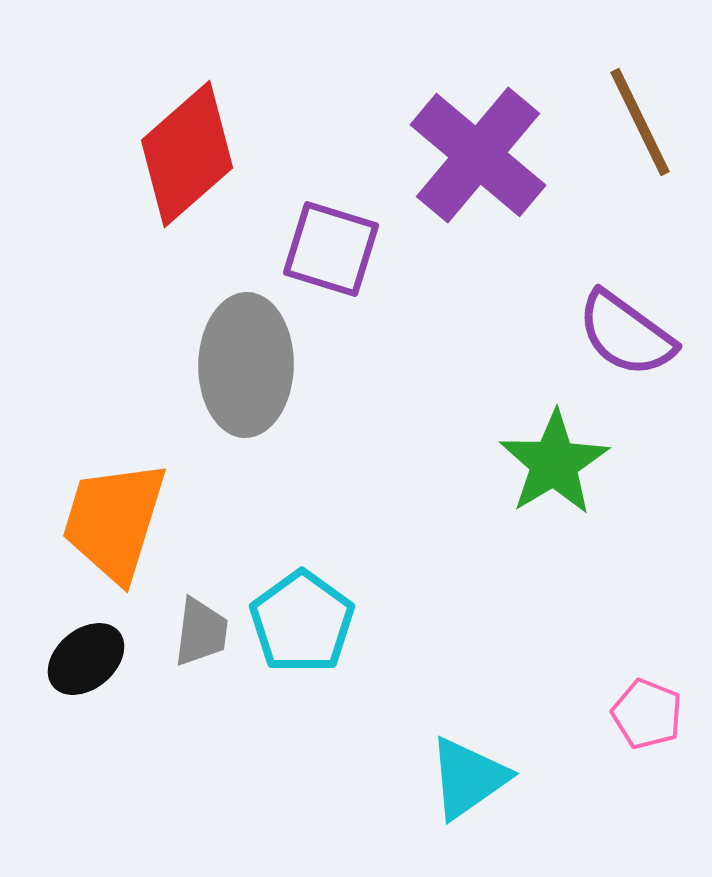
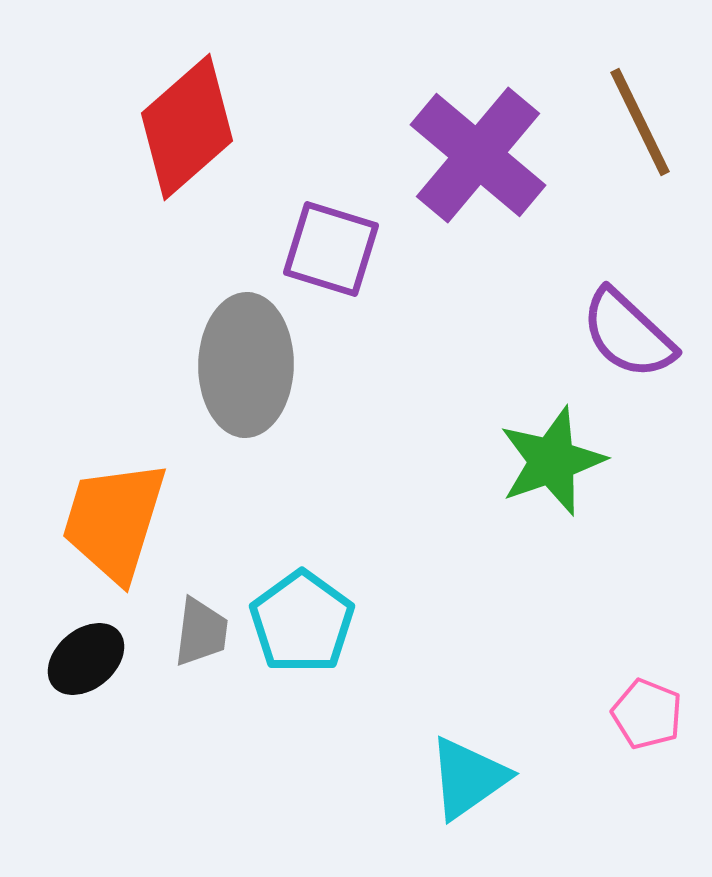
red diamond: moved 27 px up
purple semicircle: moved 2 px right; rotated 7 degrees clockwise
green star: moved 2 px left, 2 px up; rotated 12 degrees clockwise
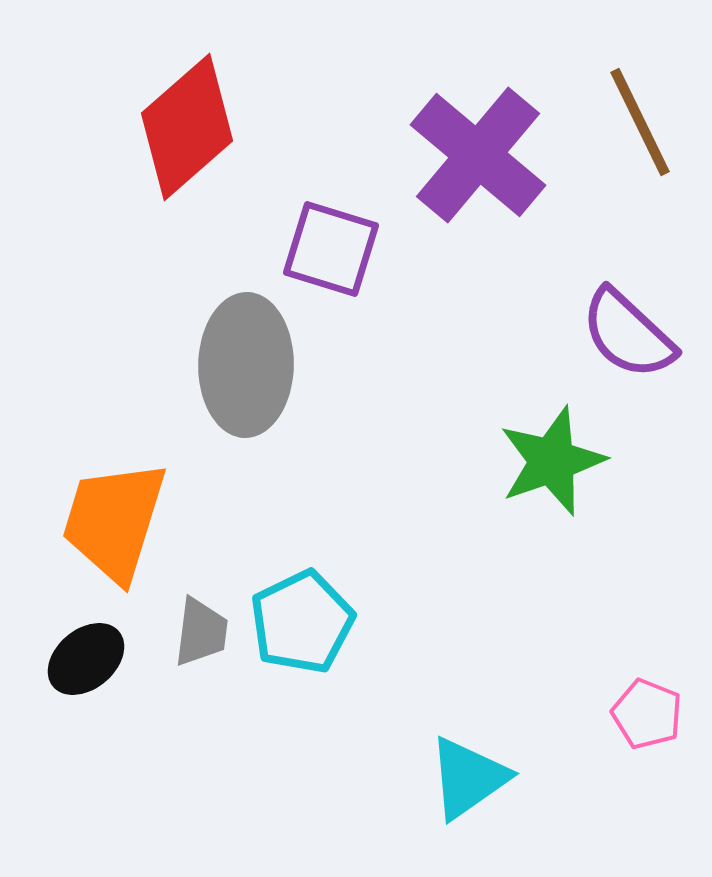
cyan pentagon: rotated 10 degrees clockwise
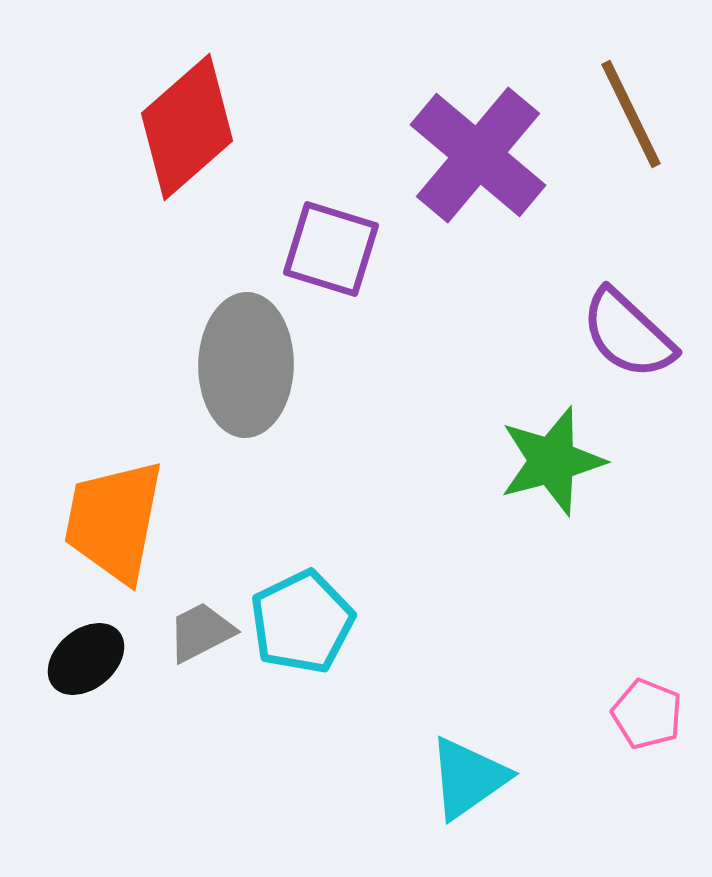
brown line: moved 9 px left, 8 px up
green star: rotated 4 degrees clockwise
orange trapezoid: rotated 6 degrees counterclockwise
gray trapezoid: rotated 124 degrees counterclockwise
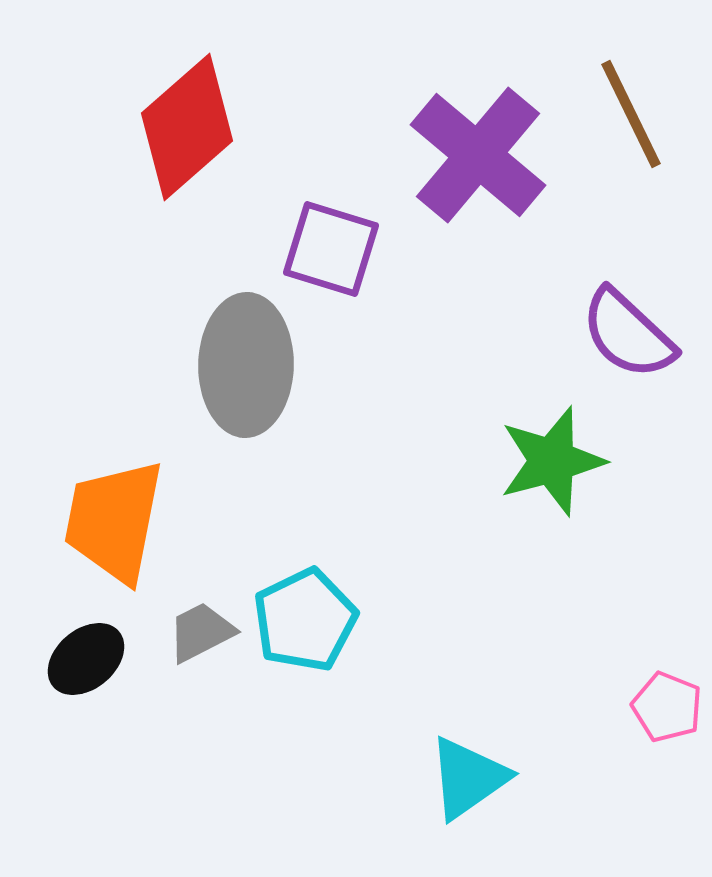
cyan pentagon: moved 3 px right, 2 px up
pink pentagon: moved 20 px right, 7 px up
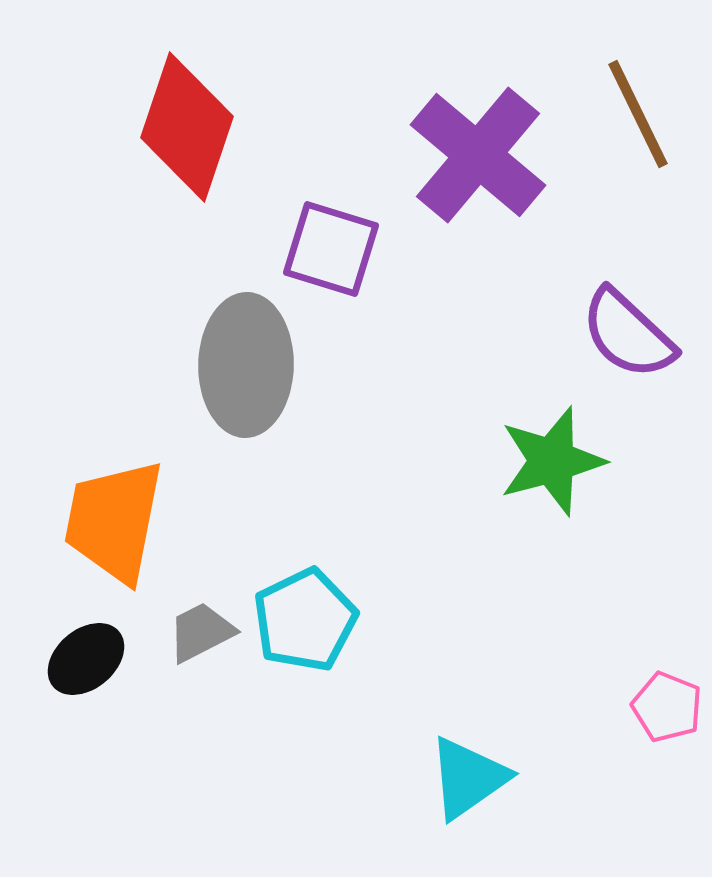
brown line: moved 7 px right
red diamond: rotated 30 degrees counterclockwise
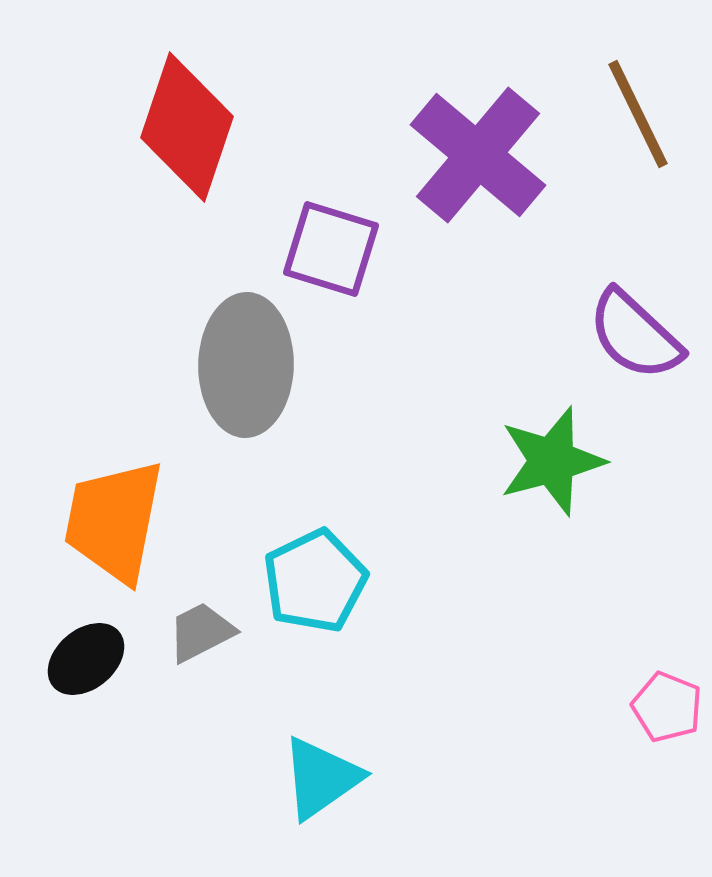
purple semicircle: moved 7 px right, 1 px down
cyan pentagon: moved 10 px right, 39 px up
cyan triangle: moved 147 px left
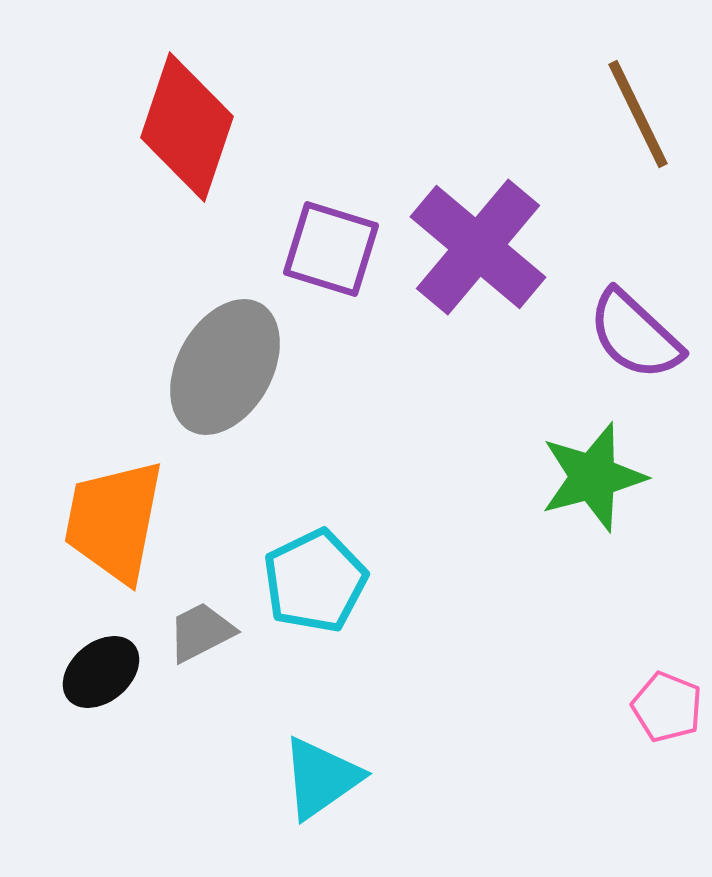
purple cross: moved 92 px down
gray ellipse: moved 21 px left, 2 px down; rotated 28 degrees clockwise
green star: moved 41 px right, 16 px down
black ellipse: moved 15 px right, 13 px down
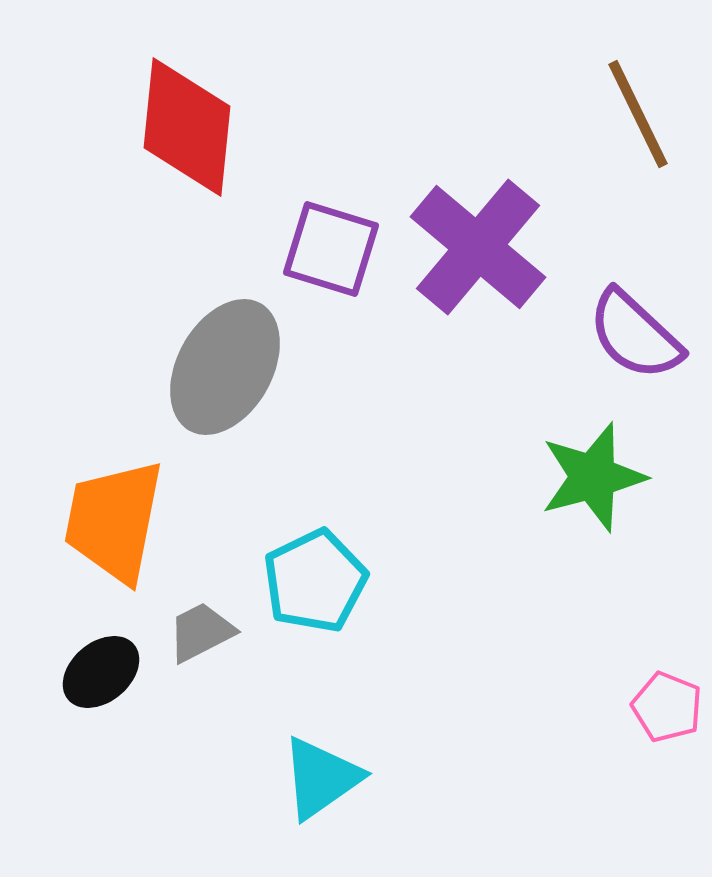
red diamond: rotated 13 degrees counterclockwise
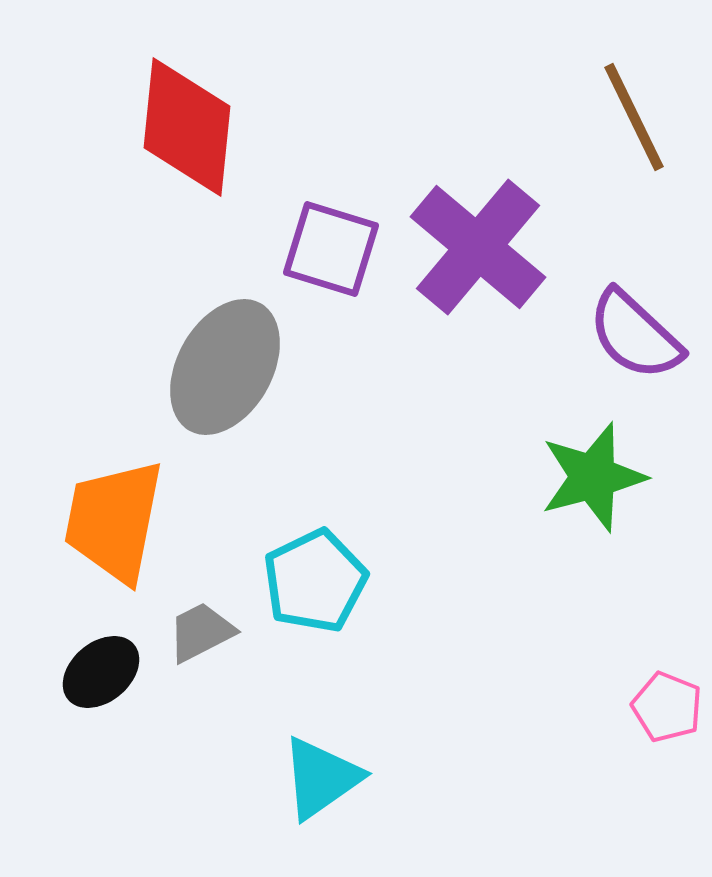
brown line: moved 4 px left, 3 px down
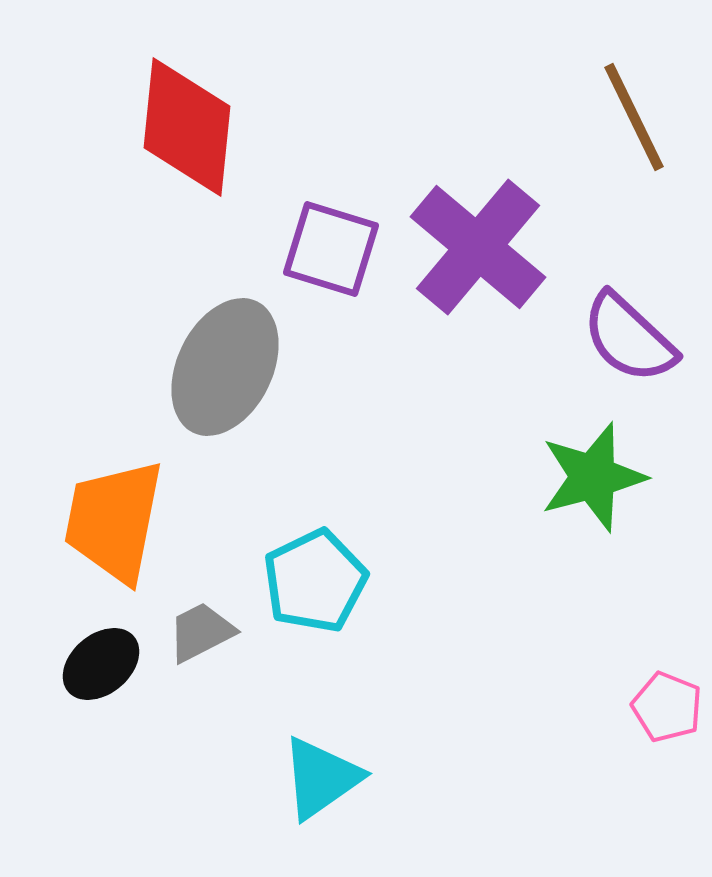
purple semicircle: moved 6 px left, 3 px down
gray ellipse: rotated 3 degrees counterclockwise
black ellipse: moved 8 px up
